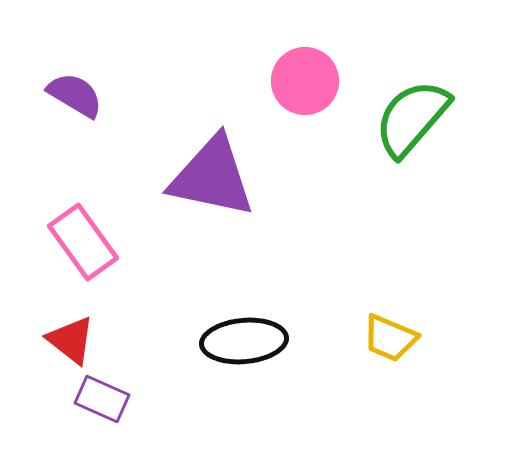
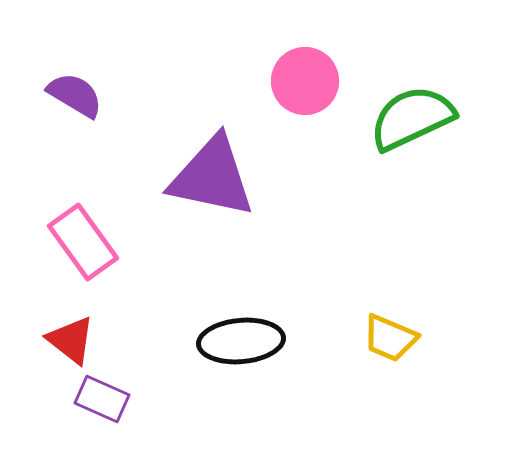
green semicircle: rotated 24 degrees clockwise
black ellipse: moved 3 px left
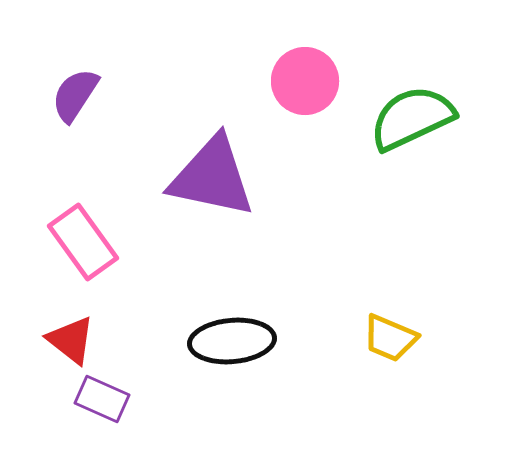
purple semicircle: rotated 88 degrees counterclockwise
black ellipse: moved 9 px left
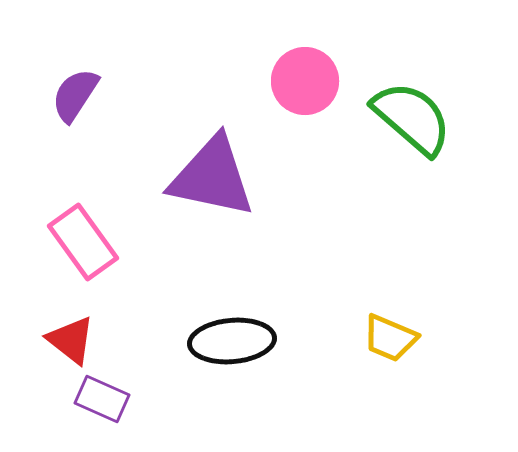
green semicircle: rotated 66 degrees clockwise
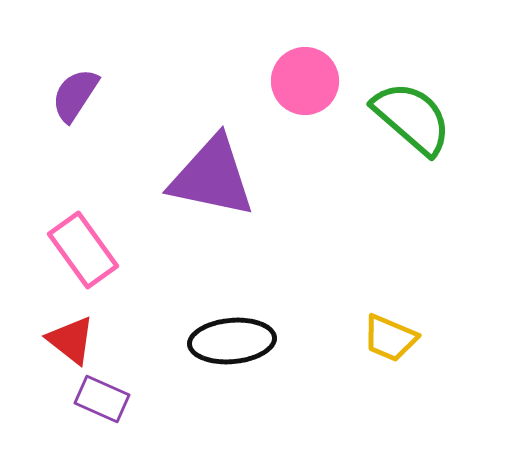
pink rectangle: moved 8 px down
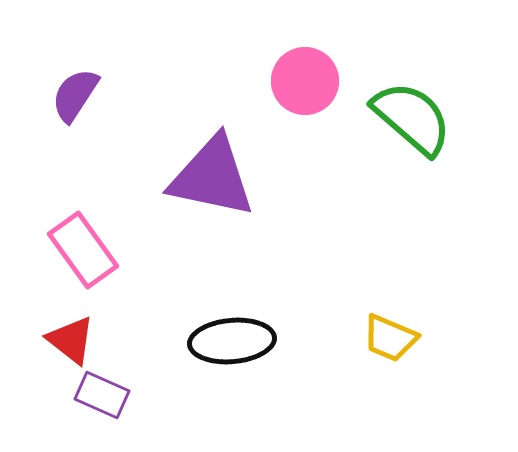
purple rectangle: moved 4 px up
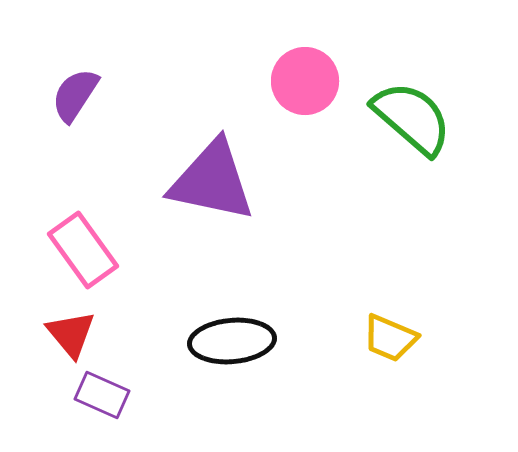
purple triangle: moved 4 px down
red triangle: moved 6 px up; rotated 12 degrees clockwise
